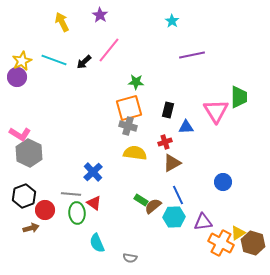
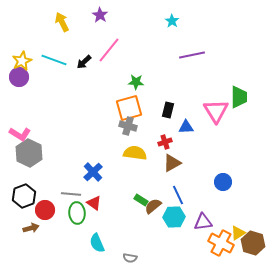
purple circle: moved 2 px right
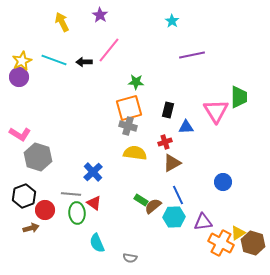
black arrow: rotated 42 degrees clockwise
gray hexagon: moved 9 px right, 4 px down; rotated 8 degrees counterclockwise
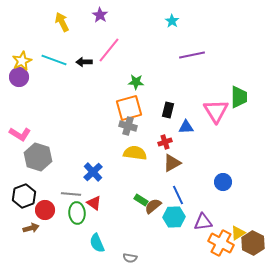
brown hexagon: rotated 10 degrees clockwise
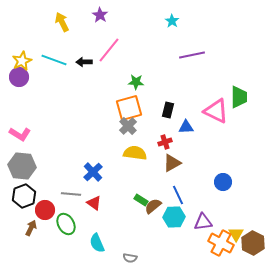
pink triangle: rotated 32 degrees counterclockwise
gray cross: rotated 30 degrees clockwise
gray hexagon: moved 16 px left, 9 px down; rotated 12 degrees counterclockwise
green ellipse: moved 11 px left, 11 px down; rotated 25 degrees counterclockwise
brown arrow: rotated 49 degrees counterclockwise
yellow triangle: moved 2 px left, 1 px down; rotated 28 degrees counterclockwise
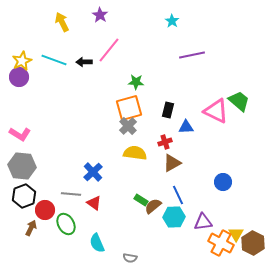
green trapezoid: moved 4 px down; rotated 50 degrees counterclockwise
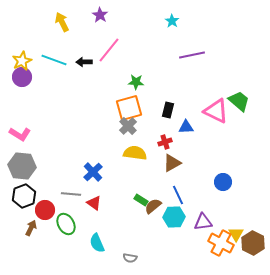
purple circle: moved 3 px right
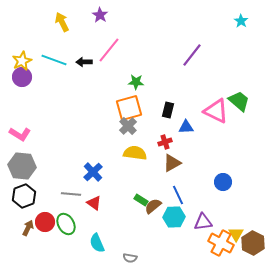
cyan star: moved 69 px right
purple line: rotated 40 degrees counterclockwise
red circle: moved 12 px down
brown arrow: moved 3 px left
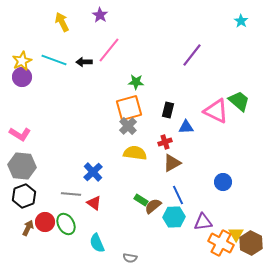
brown hexagon: moved 2 px left
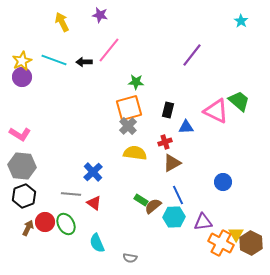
purple star: rotated 21 degrees counterclockwise
